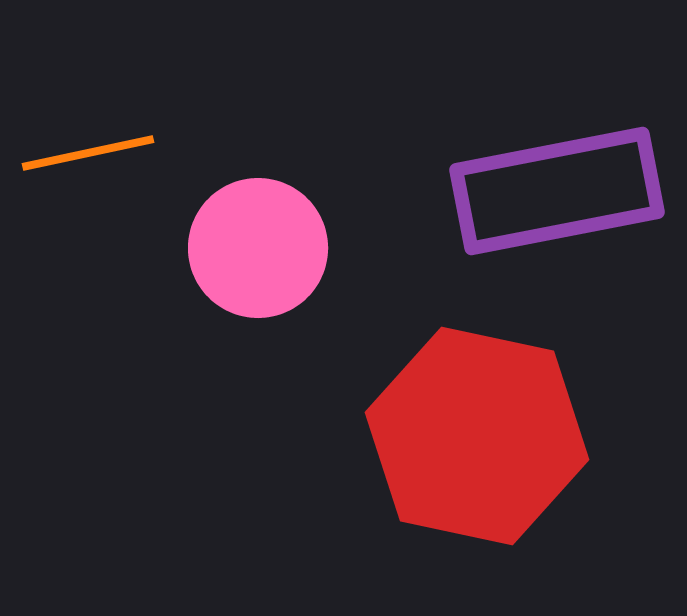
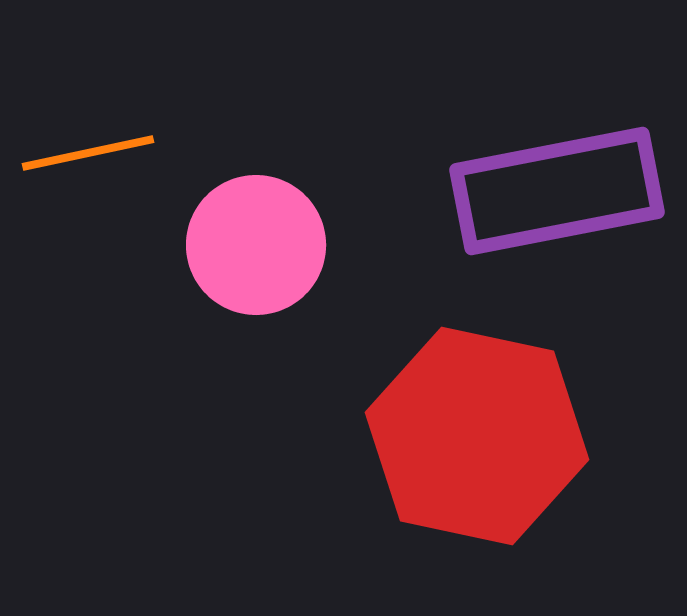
pink circle: moved 2 px left, 3 px up
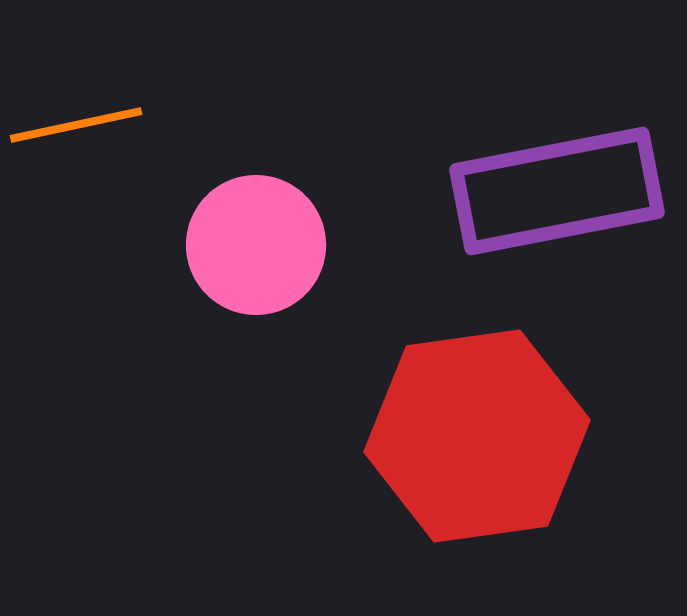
orange line: moved 12 px left, 28 px up
red hexagon: rotated 20 degrees counterclockwise
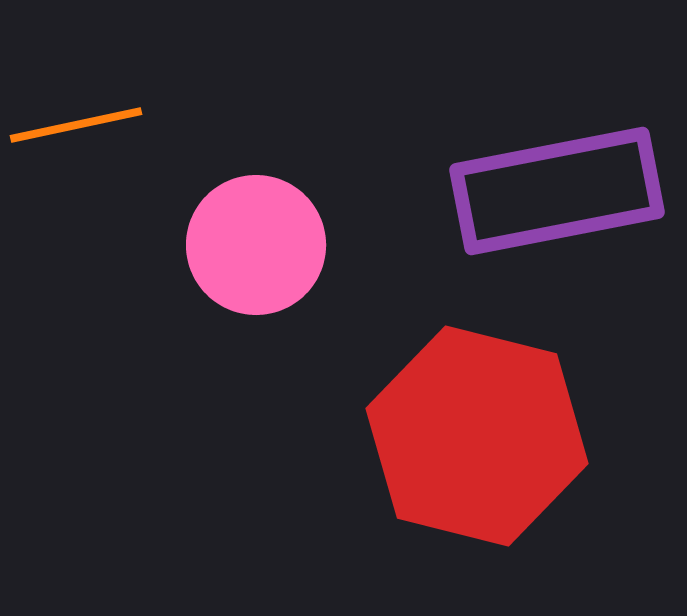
red hexagon: rotated 22 degrees clockwise
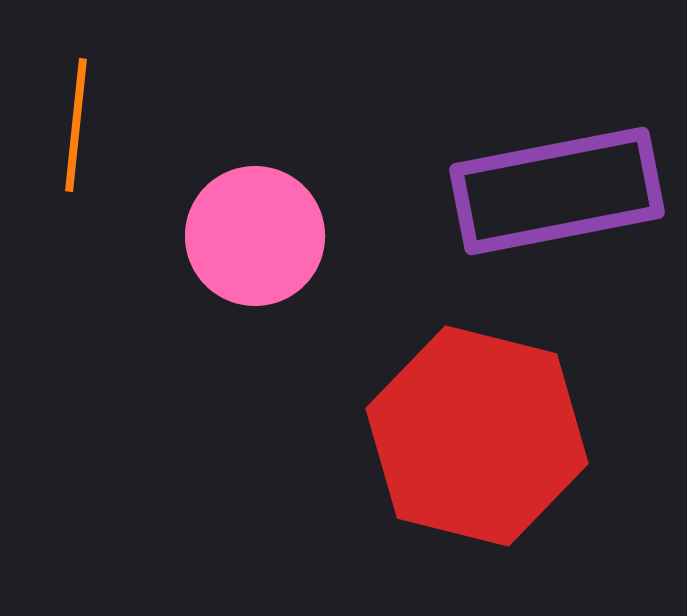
orange line: rotated 72 degrees counterclockwise
pink circle: moved 1 px left, 9 px up
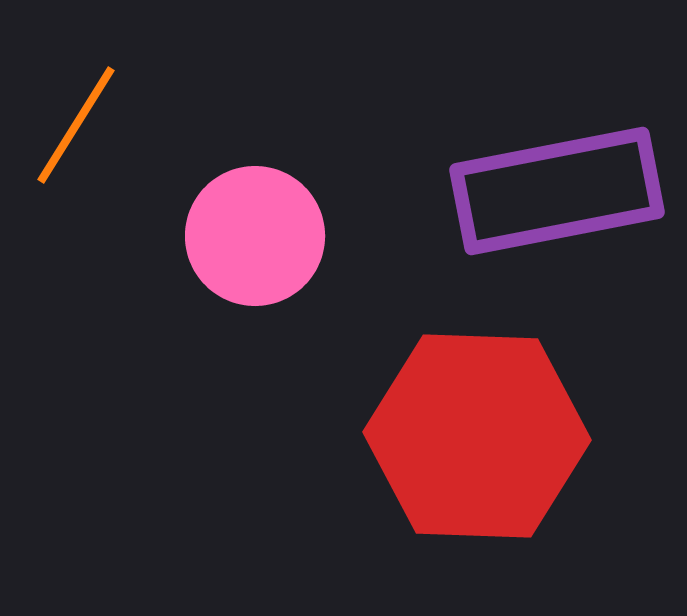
orange line: rotated 26 degrees clockwise
red hexagon: rotated 12 degrees counterclockwise
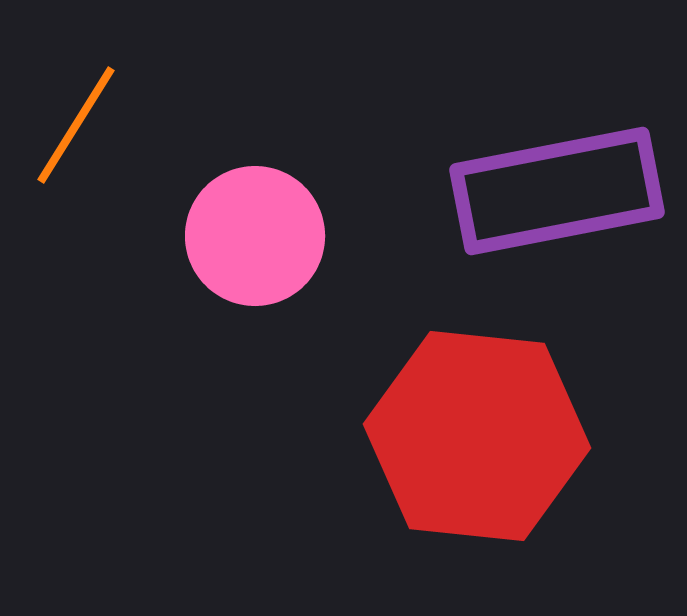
red hexagon: rotated 4 degrees clockwise
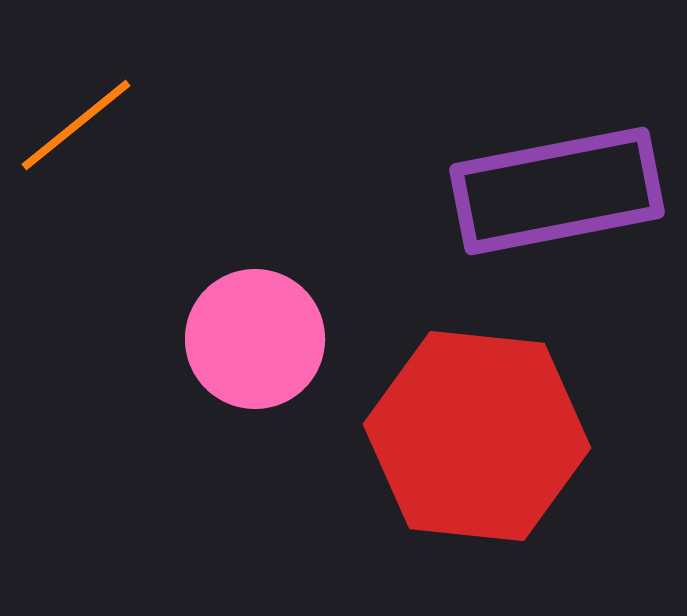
orange line: rotated 19 degrees clockwise
pink circle: moved 103 px down
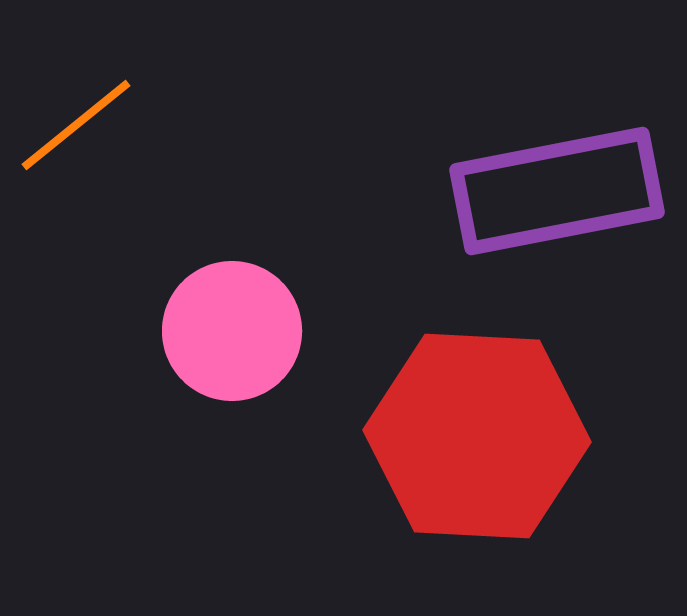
pink circle: moved 23 px left, 8 px up
red hexagon: rotated 3 degrees counterclockwise
